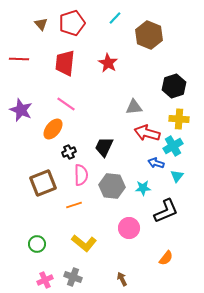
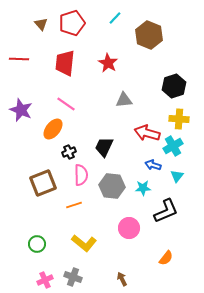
gray triangle: moved 10 px left, 7 px up
blue arrow: moved 3 px left, 2 px down
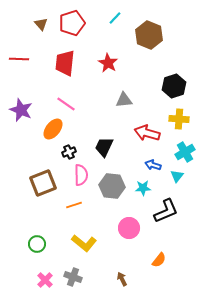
cyan cross: moved 12 px right, 6 px down
orange semicircle: moved 7 px left, 2 px down
pink cross: rotated 21 degrees counterclockwise
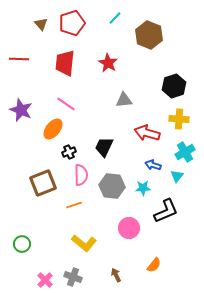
green circle: moved 15 px left
orange semicircle: moved 5 px left, 5 px down
brown arrow: moved 6 px left, 4 px up
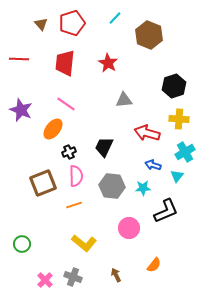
pink semicircle: moved 5 px left, 1 px down
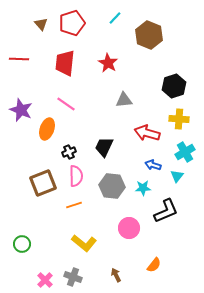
orange ellipse: moved 6 px left; rotated 20 degrees counterclockwise
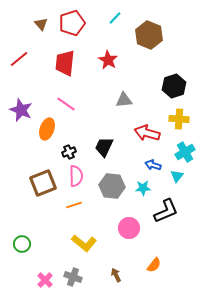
red line: rotated 42 degrees counterclockwise
red star: moved 3 px up
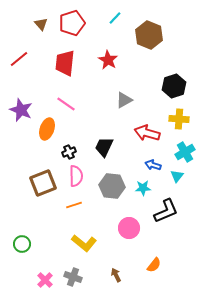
gray triangle: rotated 24 degrees counterclockwise
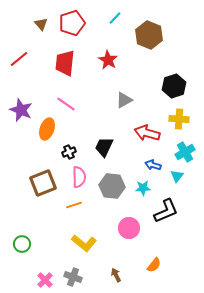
pink semicircle: moved 3 px right, 1 px down
